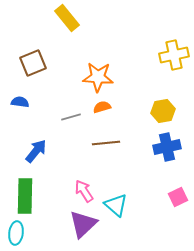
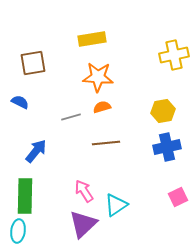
yellow rectangle: moved 25 px right, 21 px down; rotated 60 degrees counterclockwise
brown square: rotated 12 degrees clockwise
blue semicircle: rotated 18 degrees clockwise
cyan triangle: rotated 45 degrees clockwise
cyan ellipse: moved 2 px right, 2 px up
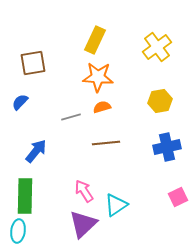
yellow rectangle: moved 3 px right, 1 px down; rotated 56 degrees counterclockwise
yellow cross: moved 17 px left, 8 px up; rotated 24 degrees counterclockwise
blue semicircle: rotated 72 degrees counterclockwise
yellow hexagon: moved 3 px left, 10 px up
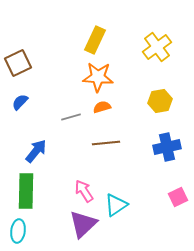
brown square: moved 15 px left; rotated 16 degrees counterclockwise
green rectangle: moved 1 px right, 5 px up
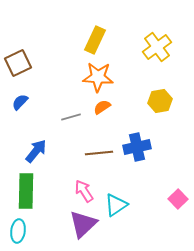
orange semicircle: rotated 18 degrees counterclockwise
brown line: moved 7 px left, 10 px down
blue cross: moved 30 px left
pink square: moved 2 px down; rotated 18 degrees counterclockwise
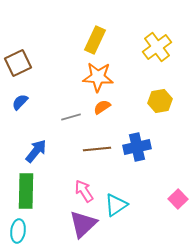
brown line: moved 2 px left, 4 px up
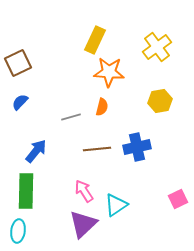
orange star: moved 11 px right, 5 px up
orange semicircle: rotated 138 degrees clockwise
pink square: rotated 18 degrees clockwise
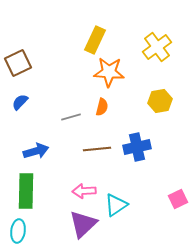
blue arrow: rotated 35 degrees clockwise
pink arrow: rotated 60 degrees counterclockwise
